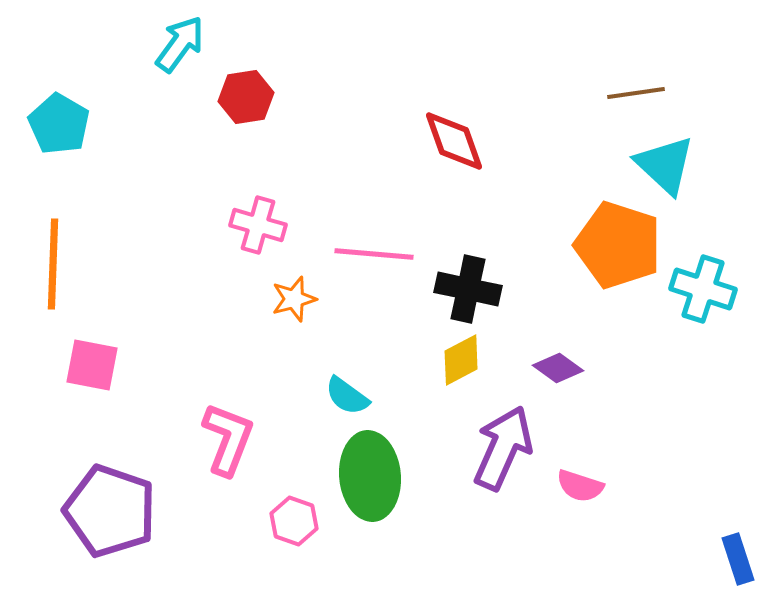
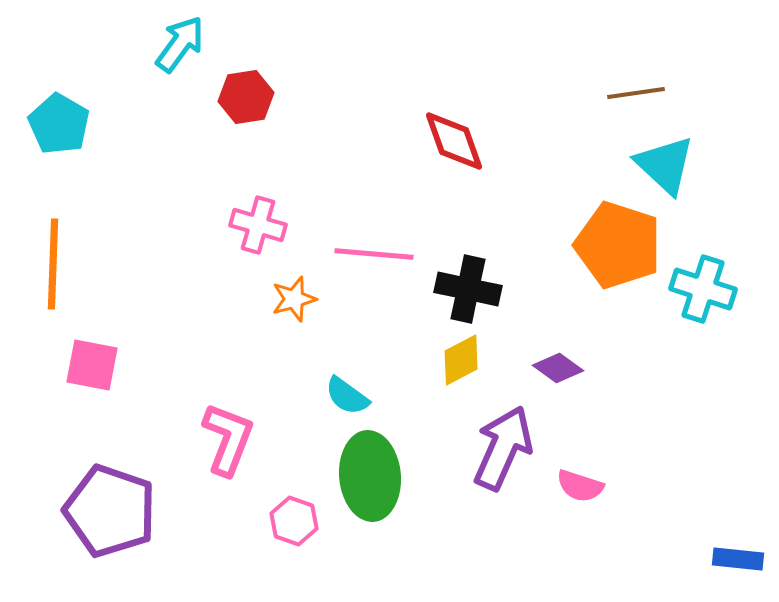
blue rectangle: rotated 66 degrees counterclockwise
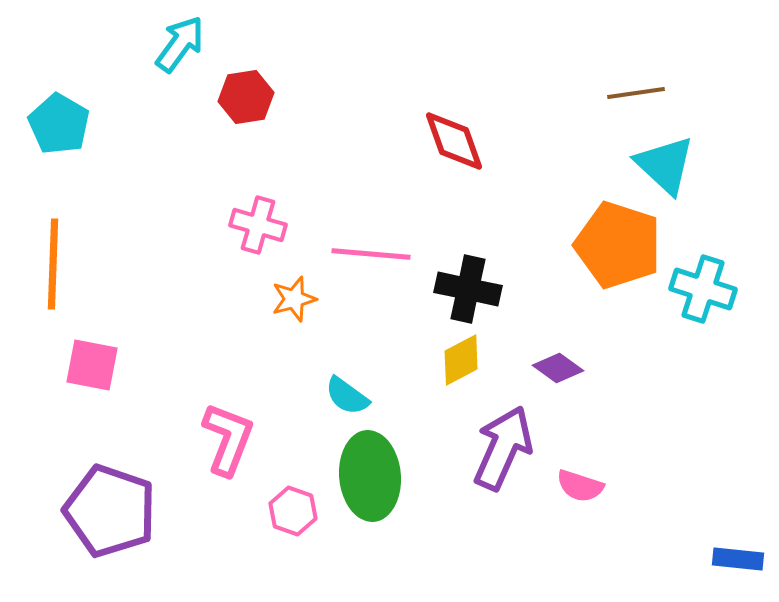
pink line: moved 3 px left
pink hexagon: moved 1 px left, 10 px up
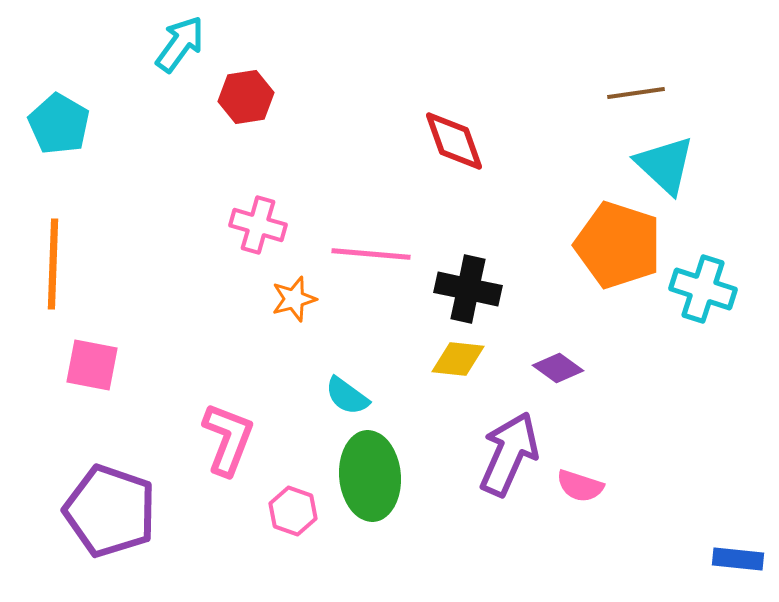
yellow diamond: moved 3 px left, 1 px up; rotated 34 degrees clockwise
purple arrow: moved 6 px right, 6 px down
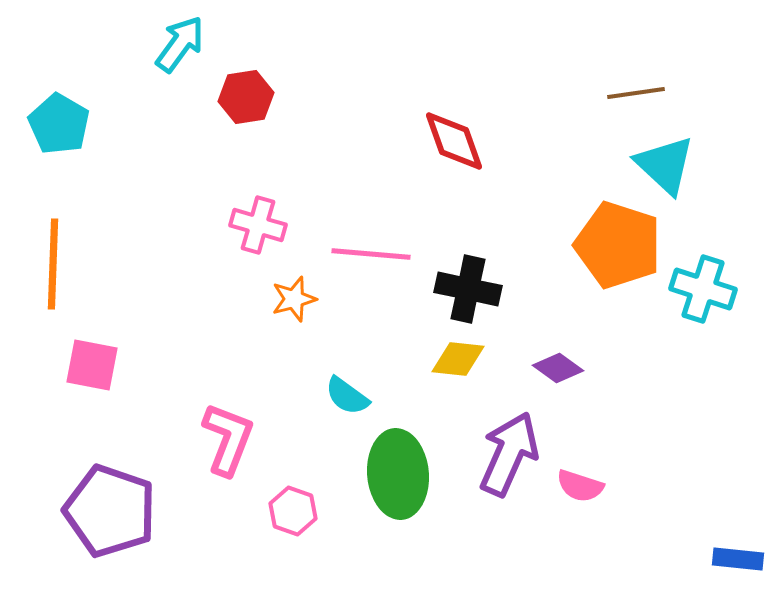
green ellipse: moved 28 px right, 2 px up
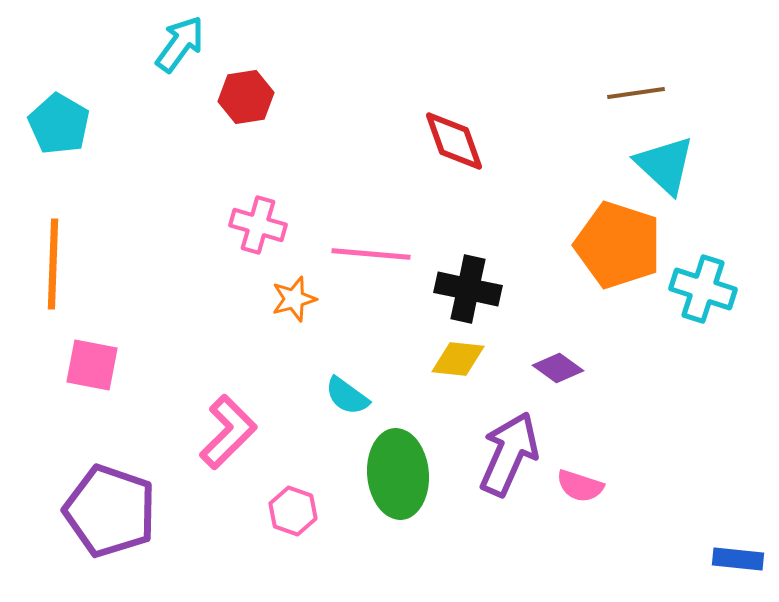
pink L-shape: moved 7 px up; rotated 24 degrees clockwise
